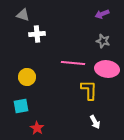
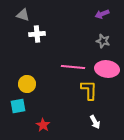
pink line: moved 4 px down
yellow circle: moved 7 px down
cyan square: moved 3 px left
red star: moved 6 px right, 3 px up
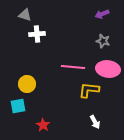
gray triangle: moved 2 px right
pink ellipse: moved 1 px right
yellow L-shape: rotated 85 degrees counterclockwise
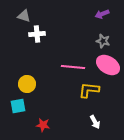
gray triangle: moved 1 px left, 1 px down
pink ellipse: moved 4 px up; rotated 25 degrees clockwise
red star: rotated 24 degrees counterclockwise
